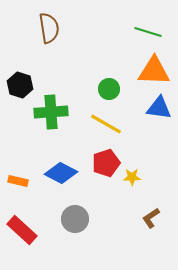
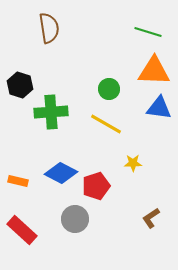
red pentagon: moved 10 px left, 23 px down
yellow star: moved 1 px right, 14 px up
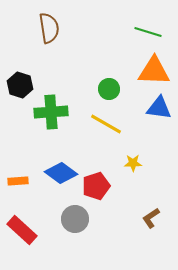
blue diamond: rotated 8 degrees clockwise
orange rectangle: rotated 18 degrees counterclockwise
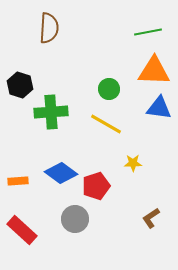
brown semicircle: rotated 12 degrees clockwise
green line: rotated 28 degrees counterclockwise
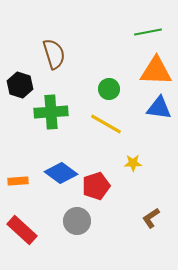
brown semicircle: moved 5 px right, 26 px down; rotated 20 degrees counterclockwise
orange triangle: moved 2 px right
gray circle: moved 2 px right, 2 px down
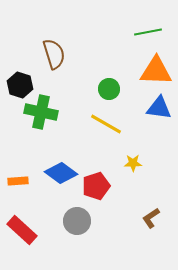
green cross: moved 10 px left; rotated 16 degrees clockwise
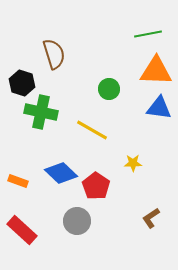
green line: moved 2 px down
black hexagon: moved 2 px right, 2 px up
yellow line: moved 14 px left, 6 px down
blue diamond: rotated 8 degrees clockwise
orange rectangle: rotated 24 degrees clockwise
red pentagon: rotated 20 degrees counterclockwise
